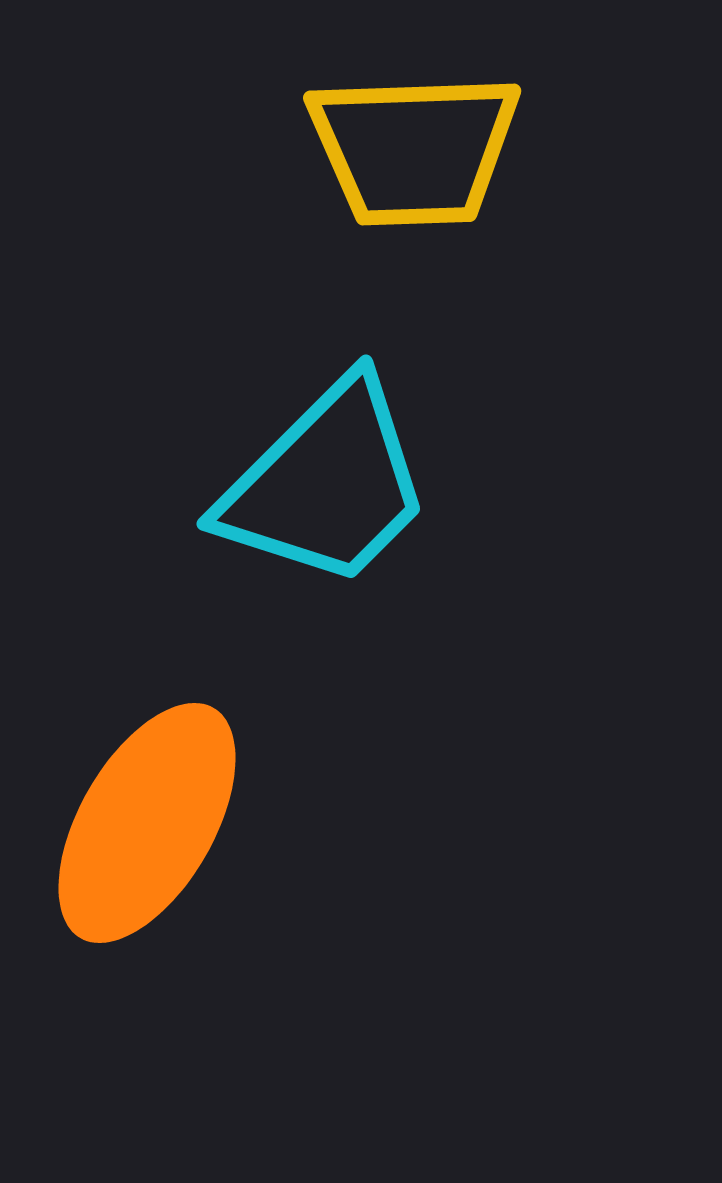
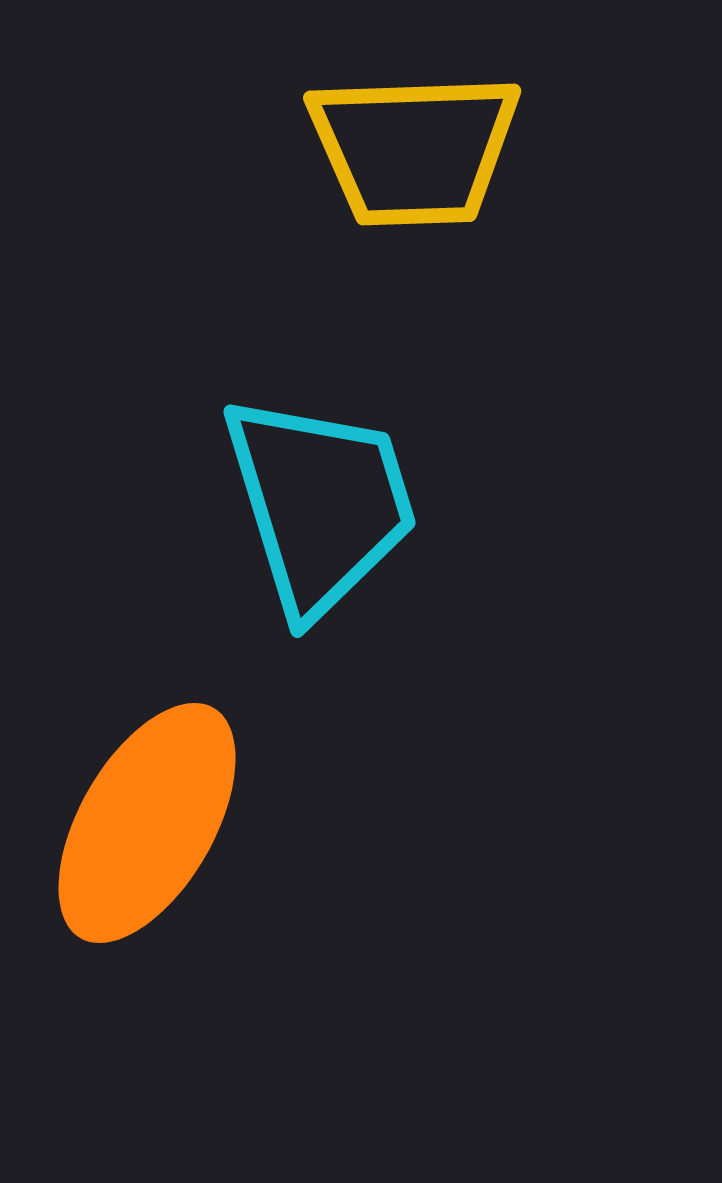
cyan trapezoid: moved 6 px left, 20 px down; rotated 62 degrees counterclockwise
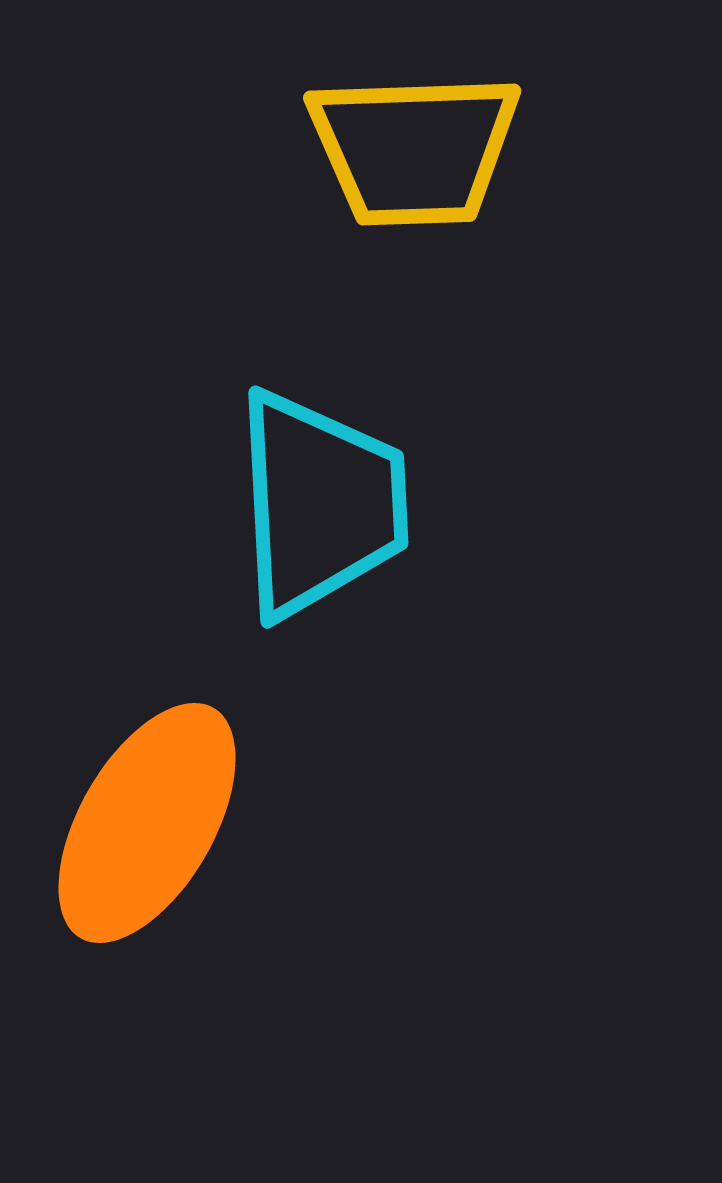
cyan trapezoid: rotated 14 degrees clockwise
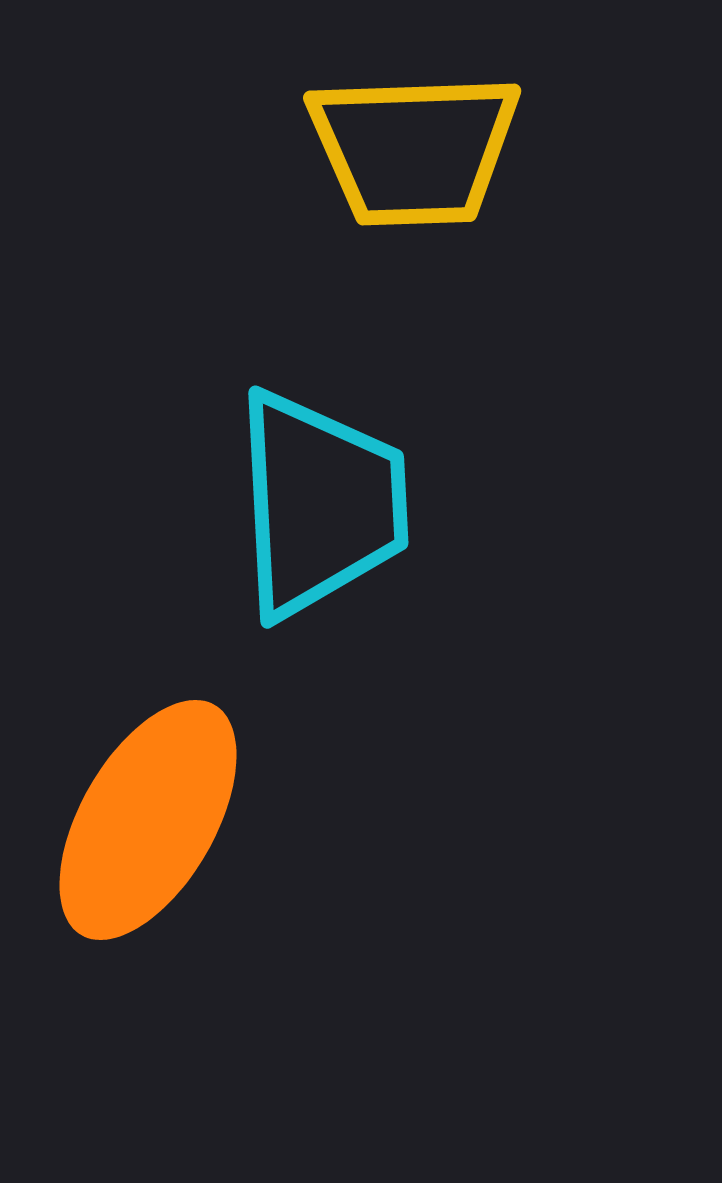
orange ellipse: moved 1 px right, 3 px up
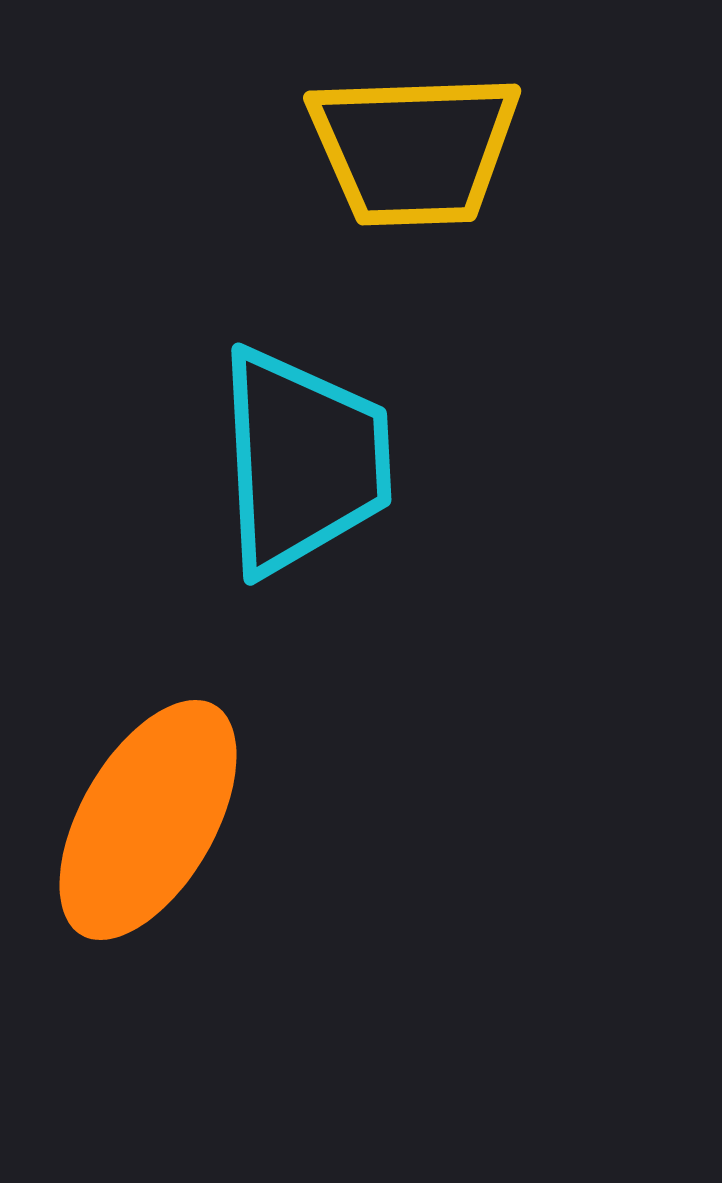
cyan trapezoid: moved 17 px left, 43 px up
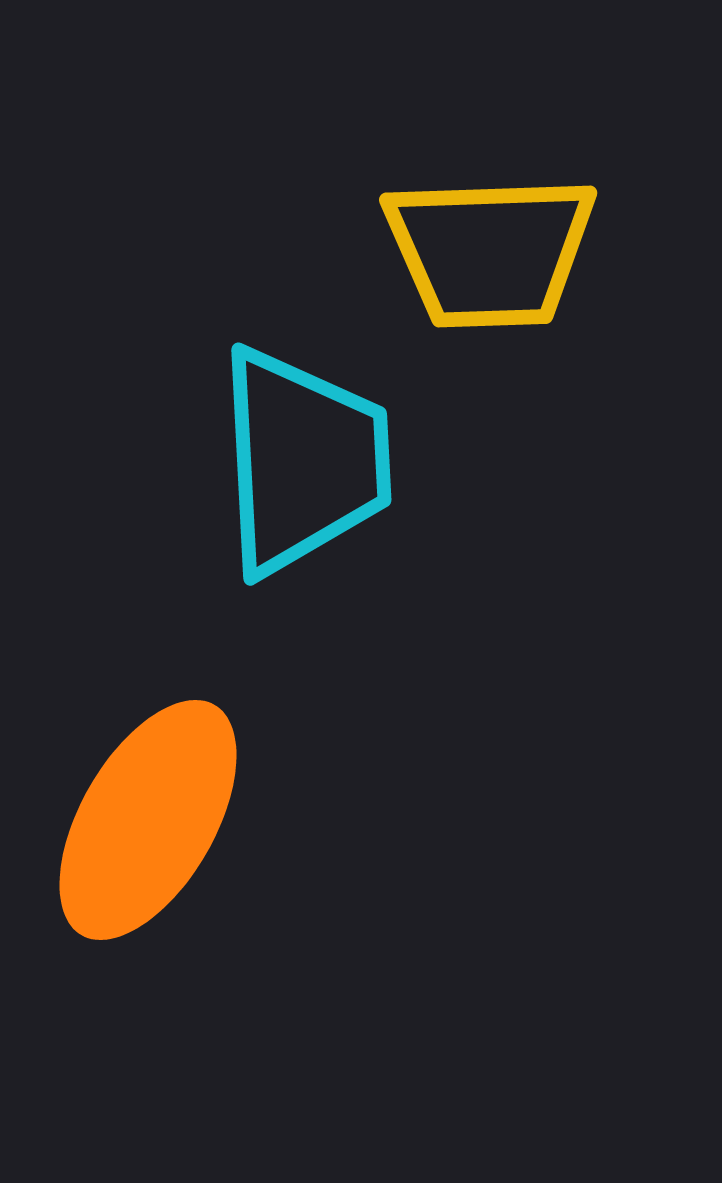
yellow trapezoid: moved 76 px right, 102 px down
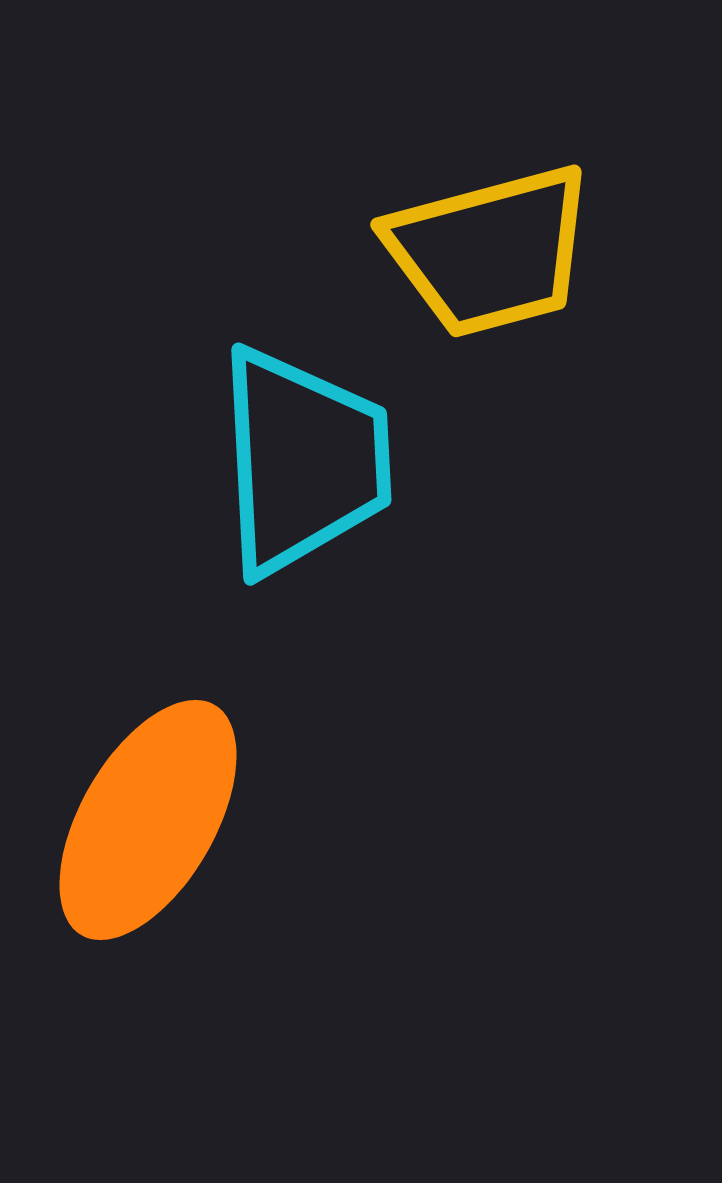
yellow trapezoid: rotated 13 degrees counterclockwise
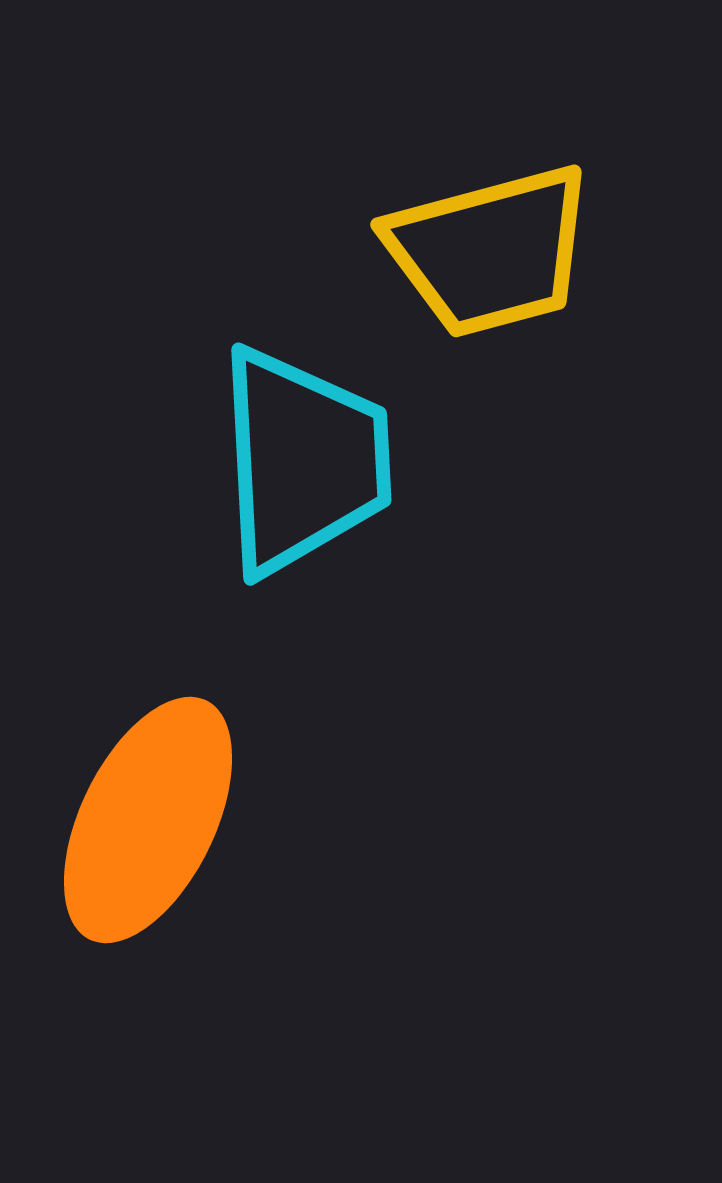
orange ellipse: rotated 4 degrees counterclockwise
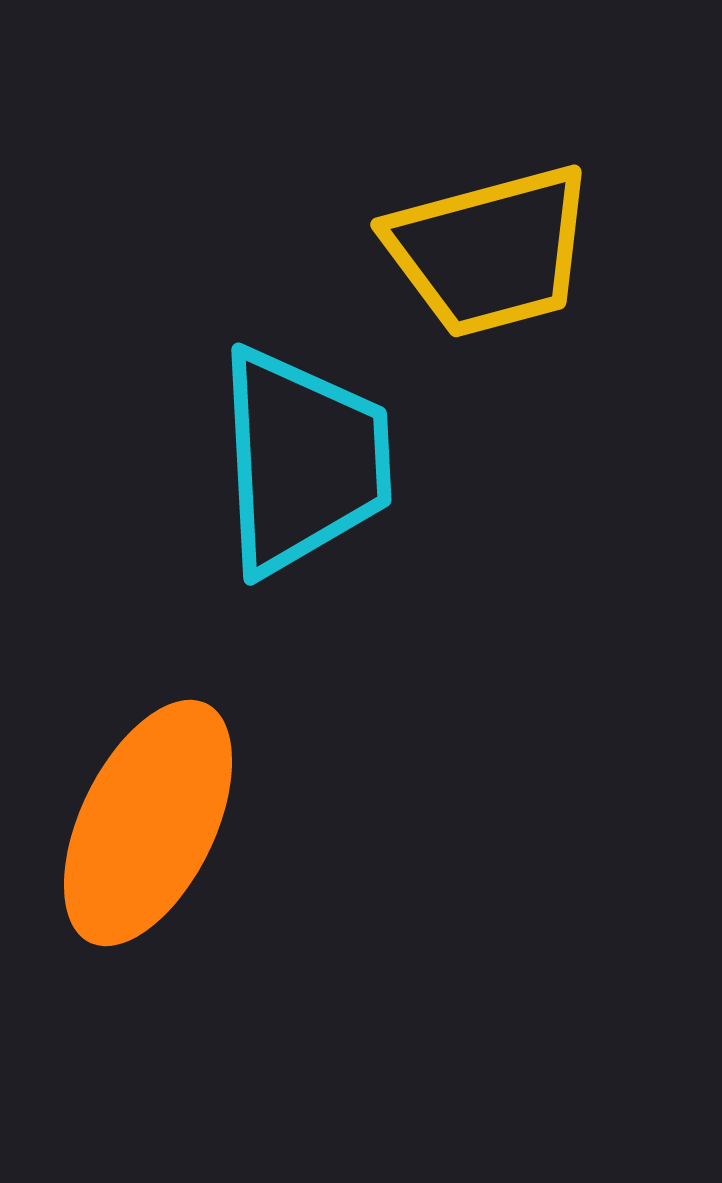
orange ellipse: moved 3 px down
